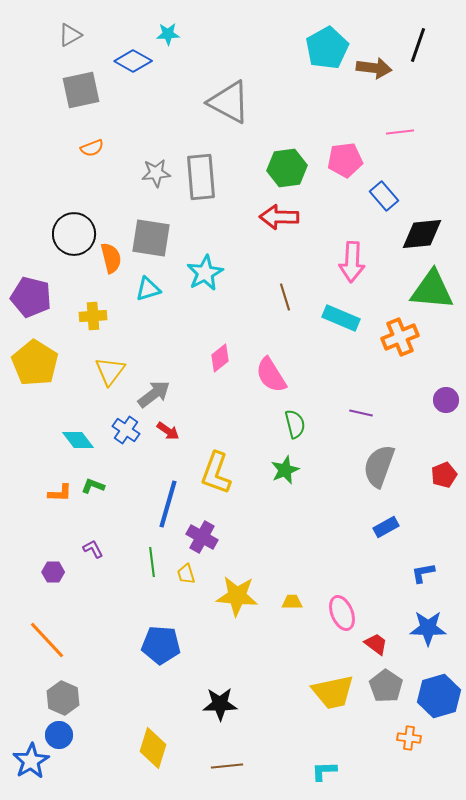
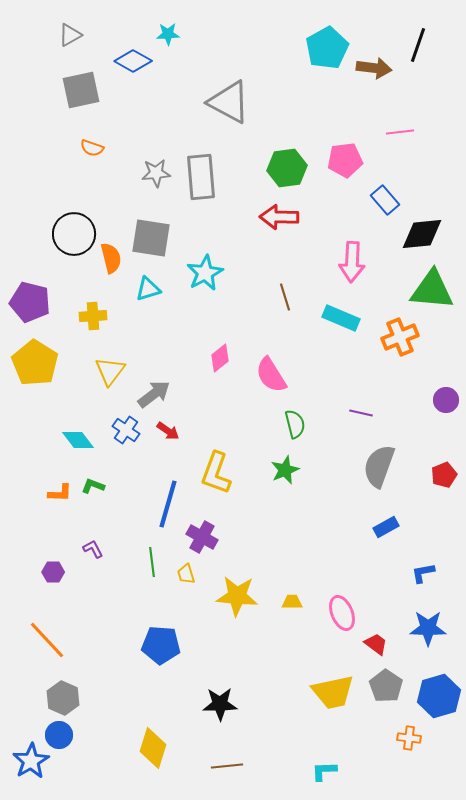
orange semicircle at (92, 148): rotated 40 degrees clockwise
blue rectangle at (384, 196): moved 1 px right, 4 px down
purple pentagon at (31, 297): moved 1 px left, 5 px down
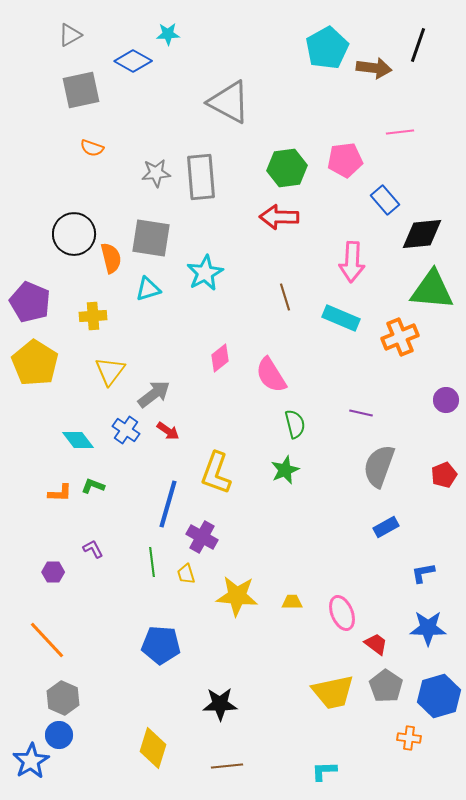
purple pentagon at (30, 302): rotated 9 degrees clockwise
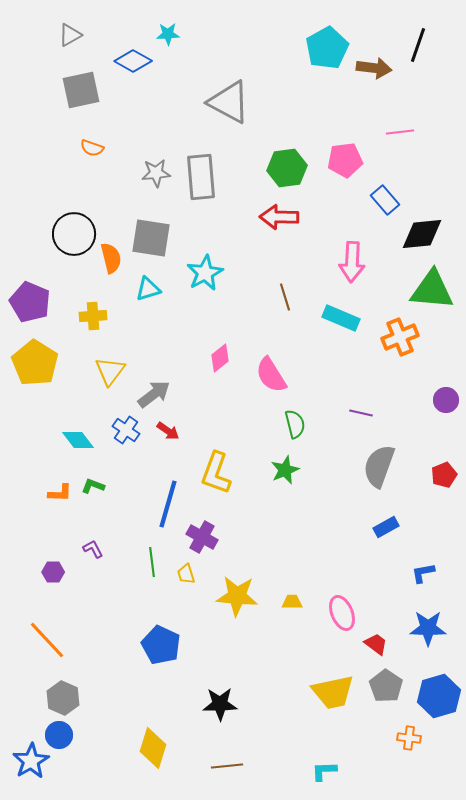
blue pentagon at (161, 645): rotated 21 degrees clockwise
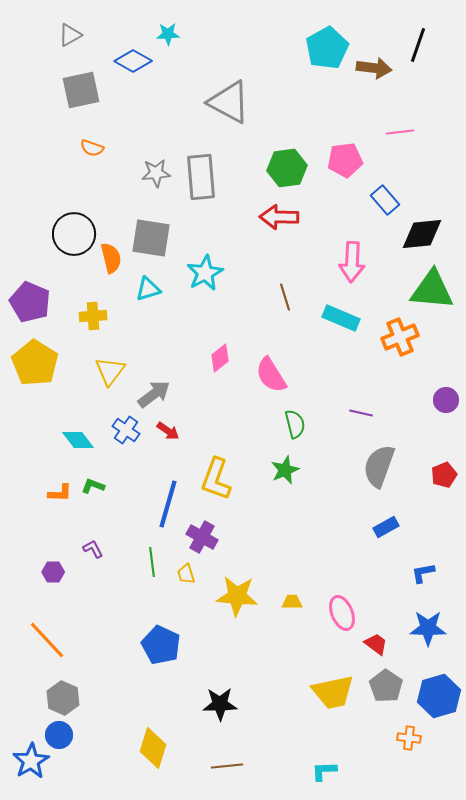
yellow L-shape at (216, 473): moved 6 px down
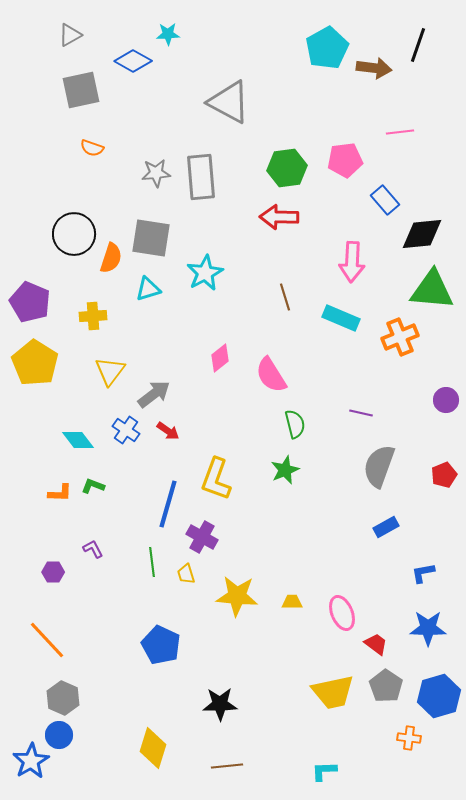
orange semicircle at (111, 258): rotated 32 degrees clockwise
